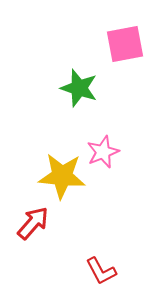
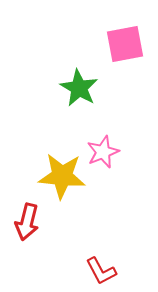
green star: rotated 12 degrees clockwise
red arrow: moved 6 px left, 1 px up; rotated 153 degrees clockwise
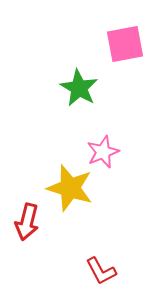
yellow star: moved 8 px right, 12 px down; rotated 12 degrees clockwise
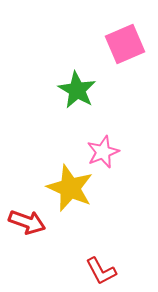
pink square: rotated 12 degrees counterclockwise
green star: moved 2 px left, 2 px down
yellow star: rotated 6 degrees clockwise
red arrow: rotated 84 degrees counterclockwise
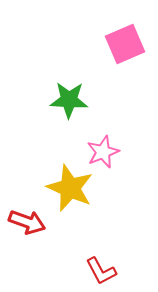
green star: moved 8 px left, 10 px down; rotated 27 degrees counterclockwise
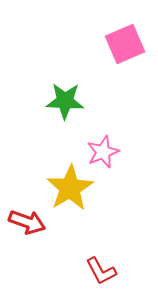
green star: moved 4 px left, 1 px down
yellow star: rotated 18 degrees clockwise
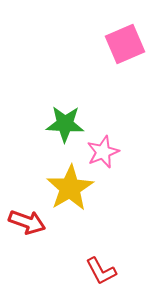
green star: moved 23 px down
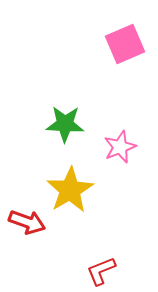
pink star: moved 17 px right, 5 px up
yellow star: moved 2 px down
red L-shape: rotated 96 degrees clockwise
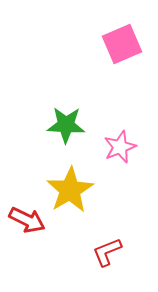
pink square: moved 3 px left
green star: moved 1 px right, 1 px down
red arrow: moved 2 px up; rotated 6 degrees clockwise
red L-shape: moved 6 px right, 19 px up
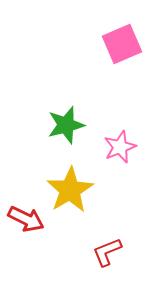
green star: rotated 18 degrees counterclockwise
red arrow: moved 1 px left, 1 px up
